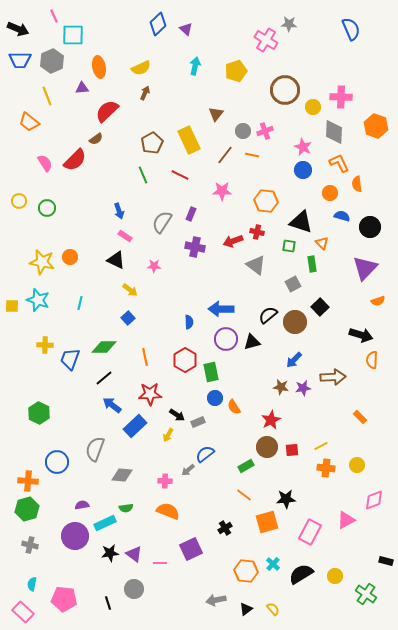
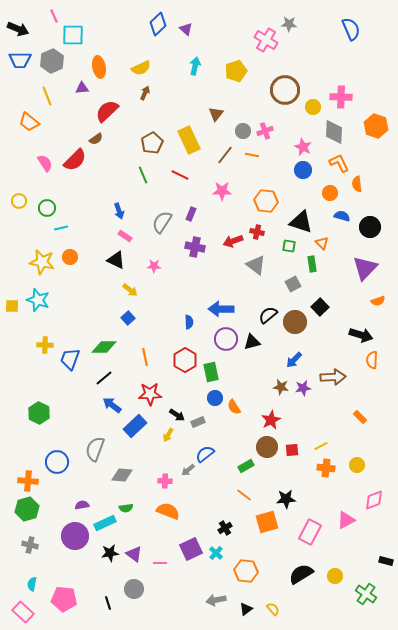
cyan line at (80, 303): moved 19 px left, 75 px up; rotated 64 degrees clockwise
cyan cross at (273, 564): moved 57 px left, 11 px up
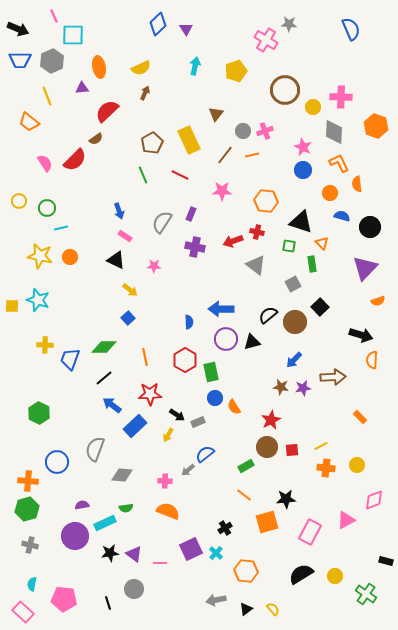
purple triangle at (186, 29): rotated 16 degrees clockwise
orange line at (252, 155): rotated 24 degrees counterclockwise
yellow star at (42, 262): moved 2 px left, 6 px up
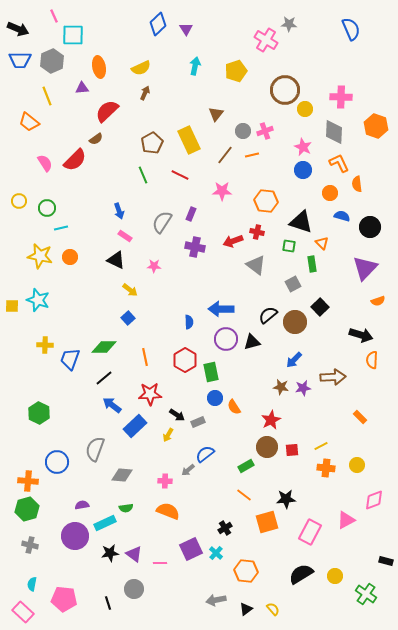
yellow circle at (313, 107): moved 8 px left, 2 px down
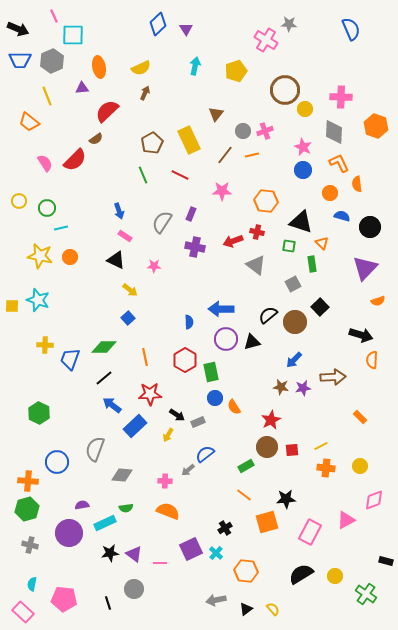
yellow circle at (357, 465): moved 3 px right, 1 px down
purple circle at (75, 536): moved 6 px left, 3 px up
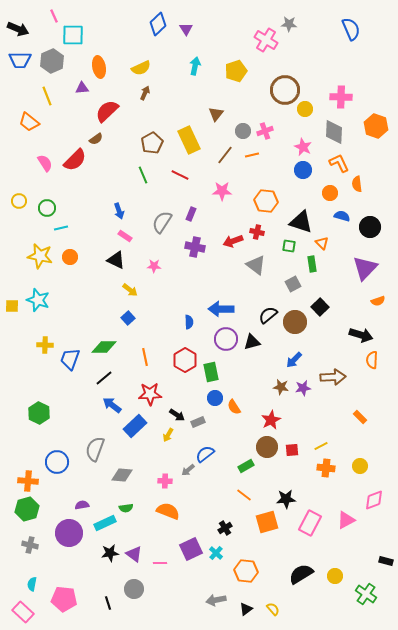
pink rectangle at (310, 532): moved 9 px up
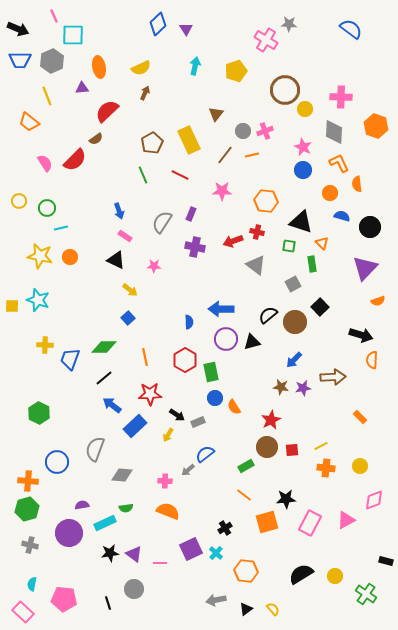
blue semicircle at (351, 29): rotated 30 degrees counterclockwise
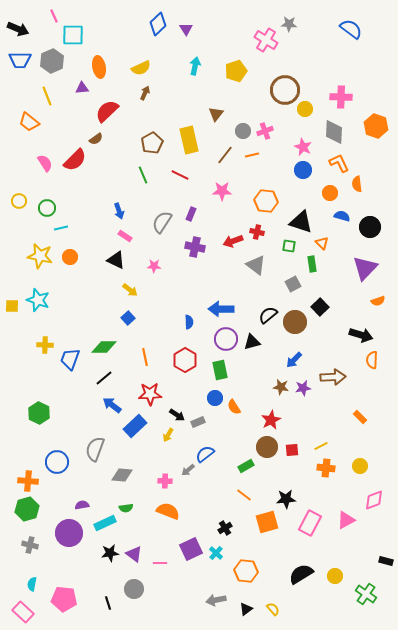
yellow rectangle at (189, 140): rotated 12 degrees clockwise
green rectangle at (211, 372): moved 9 px right, 2 px up
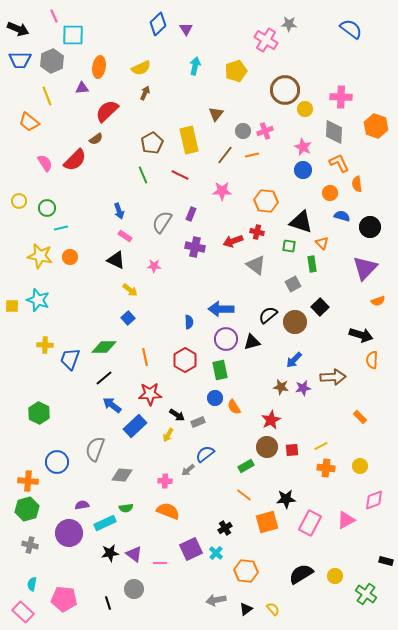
orange ellipse at (99, 67): rotated 20 degrees clockwise
